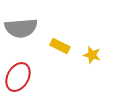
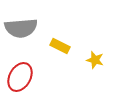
yellow star: moved 3 px right, 5 px down
red ellipse: moved 2 px right
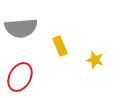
yellow rectangle: rotated 42 degrees clockwise
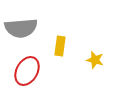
yellow rectangle: rotated 30 degrees clockwise
red ellipse: moved 7 px right, 6 px up
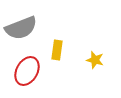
gray semicircle: rotated 16 degrees counterclockwise
yellow rectangle: moved 3 px left, 4 px down
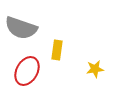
gray semicircle: rotated 40 degrees clockwise
yellow star: moved 9 px down; rotated 24 degrees counterclockwise
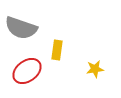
red ellipse: rotated 24 degrees clockwise
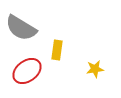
gray semicircle: rotated 12 degrees clockwise
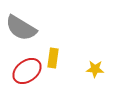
yellow rectangle: moved 4 px left, 8 px down
yellow star: rotated 12 degrees clockwise
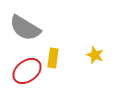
gray semicircle: moved 4 px right
yellow star: moved 14 px up; rotated 18 degrees clockwise
